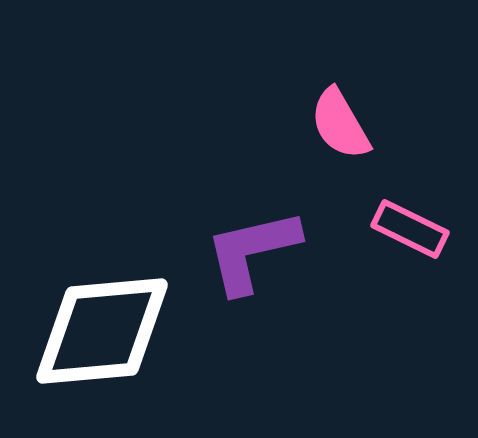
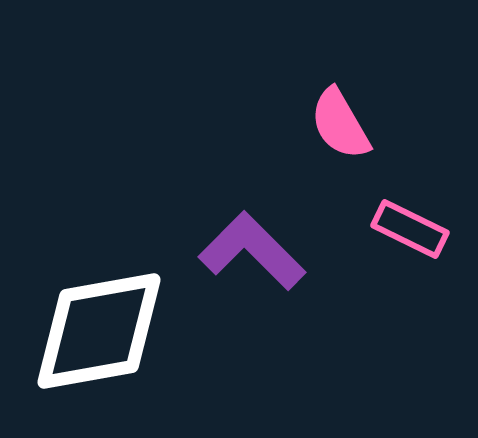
purple L-shape: rotated 58 degrees clockwise
white diamond: moved 3 px left; rotated 5 degrees counterclockwise
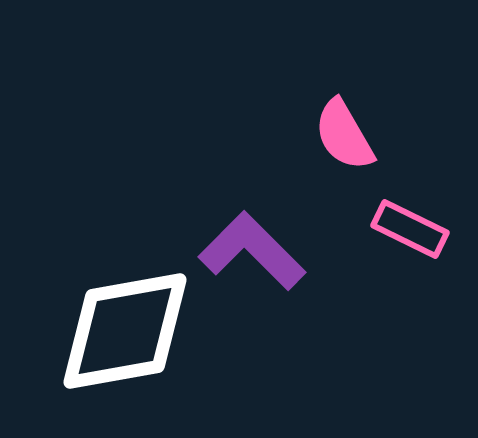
pink semicircle: moved 4 px right, 11 px down
white diamond: moved 26 px right
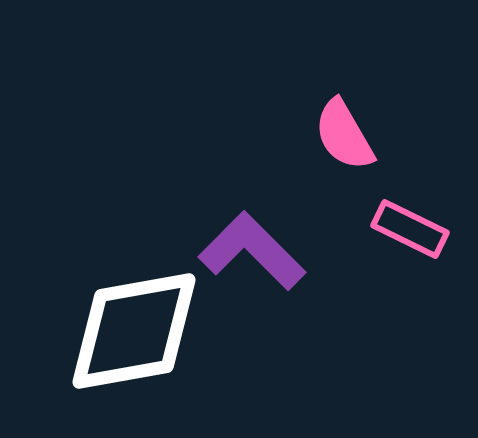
white diamond: moved 9 px right
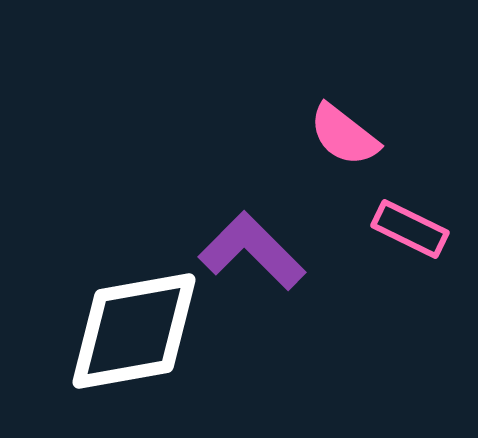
pink semicircle: rotated 22 degrees counterclockwise
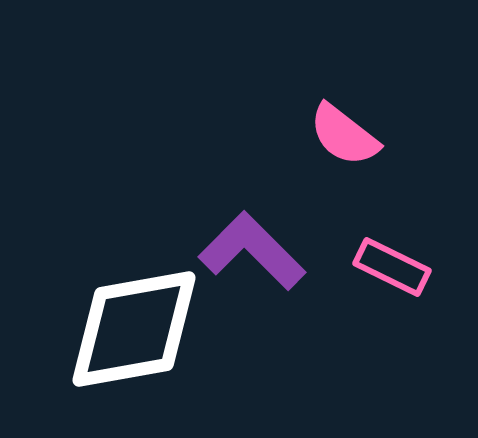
pink rectangle: moved 18 px left, 38 px down
white diamond: moved 2 px up
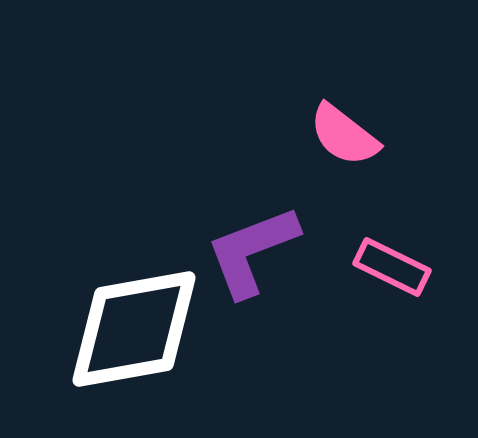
purple L-shape: rotated 66 degrees counterclockwise
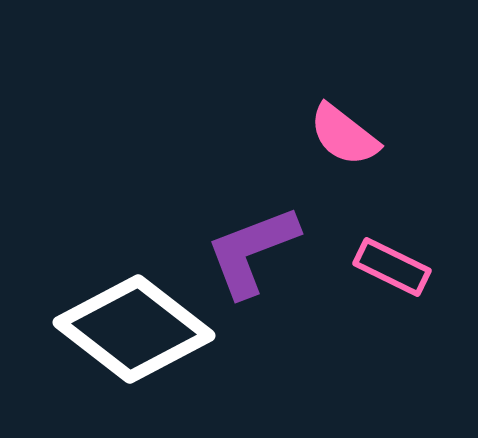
white diamond: rotated 48 degrees clockwise
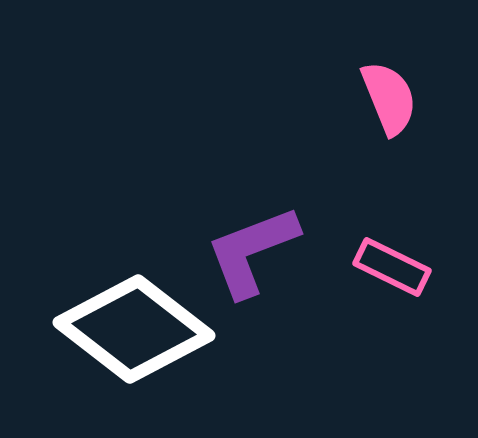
pink semicircle: moved 45 px right, 37 px up; rotated 150 degrees counterclockwise
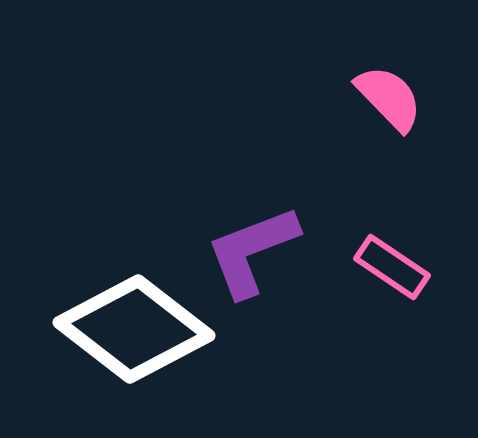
pink semicircle: rotated 22 degrees counterclockwise
pink rectangle: rotated 8 degrees clockwise
